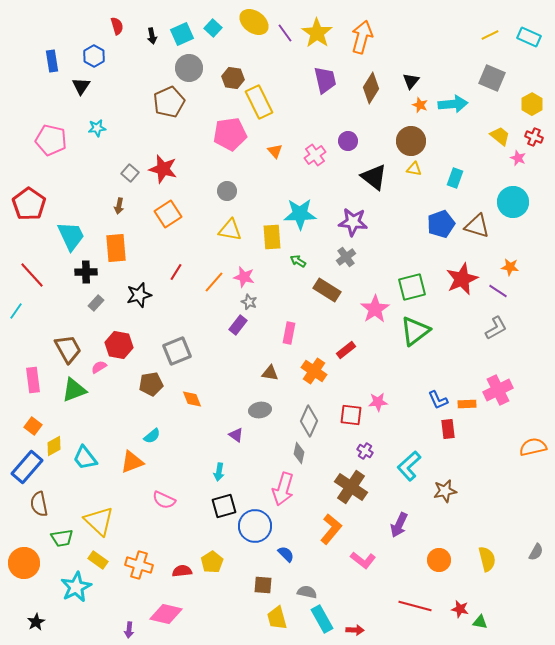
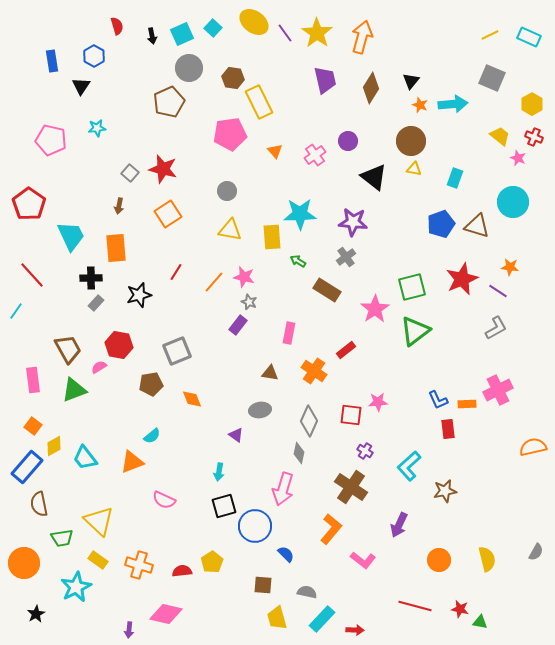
black cross at (86, 272): moved 5 px right, 6 px down
cyan rectangle at (322, 619): rotated 72 degrees clockwise
black star at (36, 622): moved 8 px up
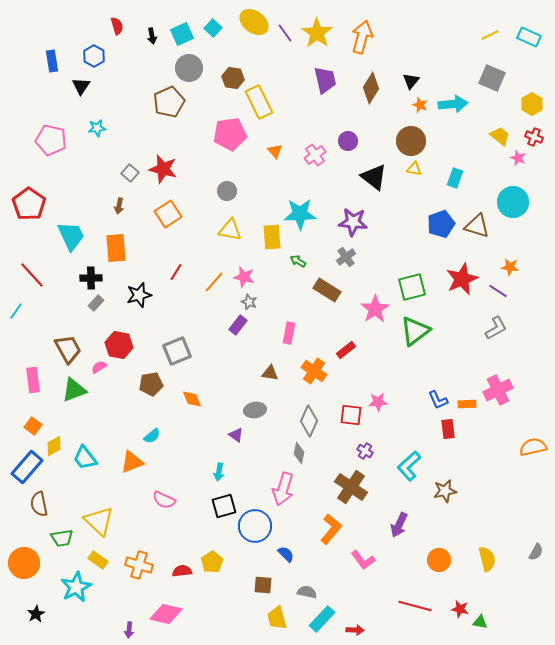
gray ellipse at (260, 410): moved 5 px left
pink L-shape at (363, 560): rotated 15 degrees clockwise
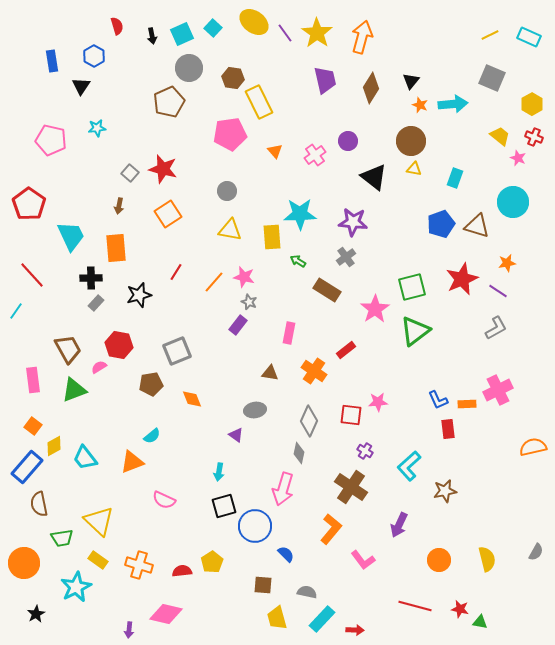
orange star at (510, 267): moved 3 px left, 4 px up; rotated 18 degrees counterclockwise
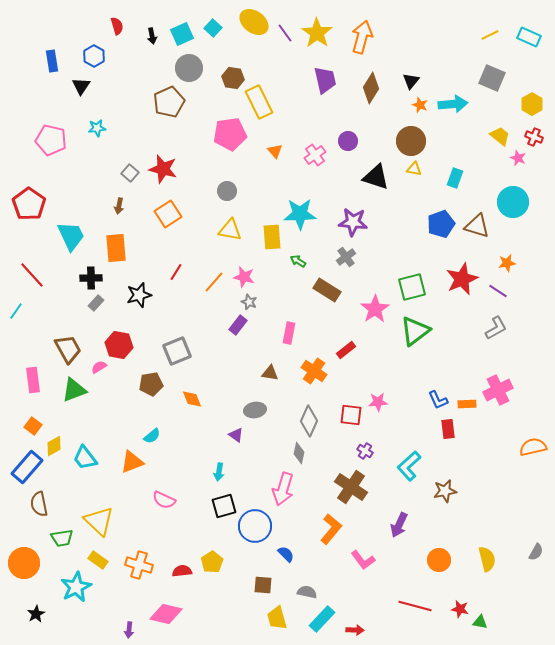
black triangle at (374, 177): moved 2 px right; rotated 20 degrees counterclockwise
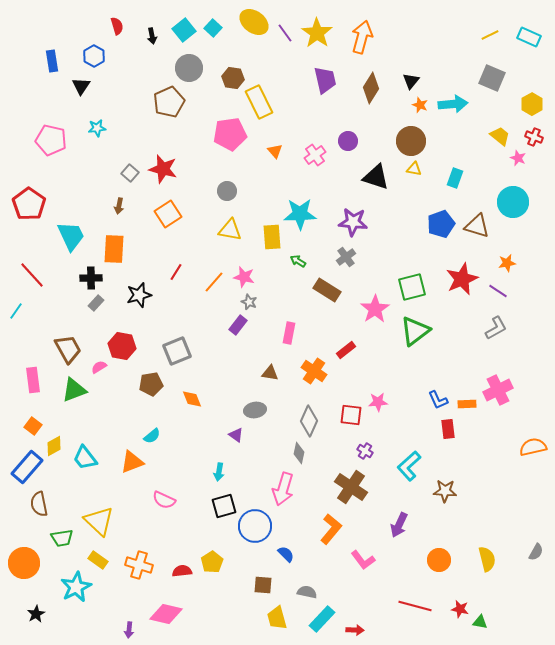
cyan square at (182, 34): moved 2 px right, 4 px up; rotated 15 degrees counterclockwise
orange rectangle at (116, 248): moved 2 px left, 1 px down; rotated 8 degrees clockwise
red hexagon at (119, 345): moved 3 px right, 1 px down
brown star at (445, 491): rotated 15 degrees clockwise
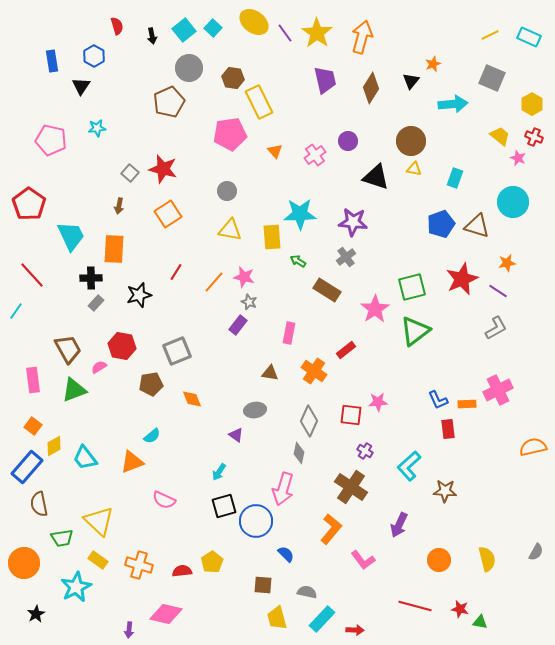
orange star at (420, 105): moved 13 px right, 41 px up; rotated 28 degrees clockwise
cyan arrow at (219, 472): rotated 24 degrees clockwise
blue circle at (255, 526): moved 1 px right, 5 px up
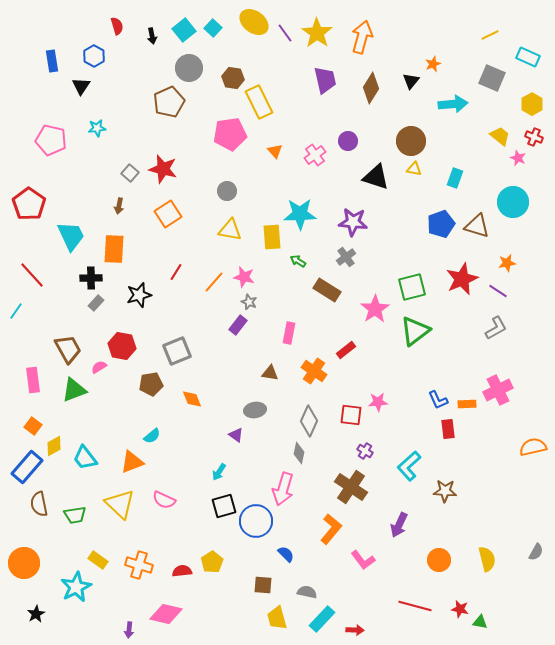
cyan rectangle at (529, 37): moved 1 px left, 20 px down
yellow triangle at (99, 521): moved 21 px right, 17 px up
green trapezoid at (62, 538): moved 13 px right, 23 px up
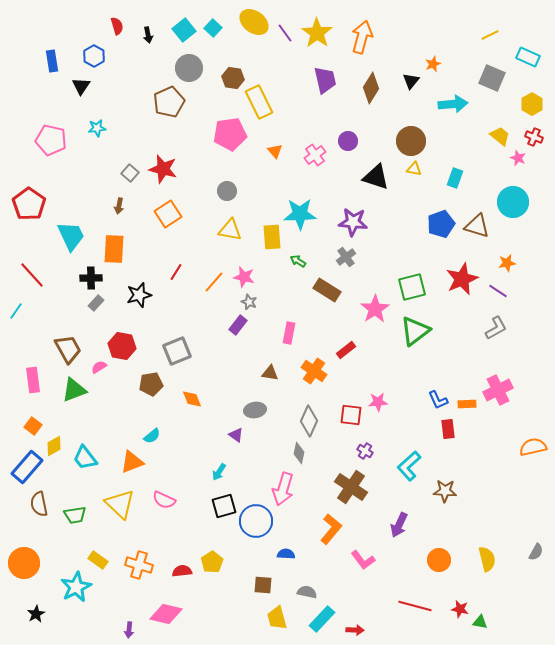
black arrow at (152, 36): moved 4 px left, 1 px up
blue semicircle at (286, 554): rotated 42 degrees counterclockwise
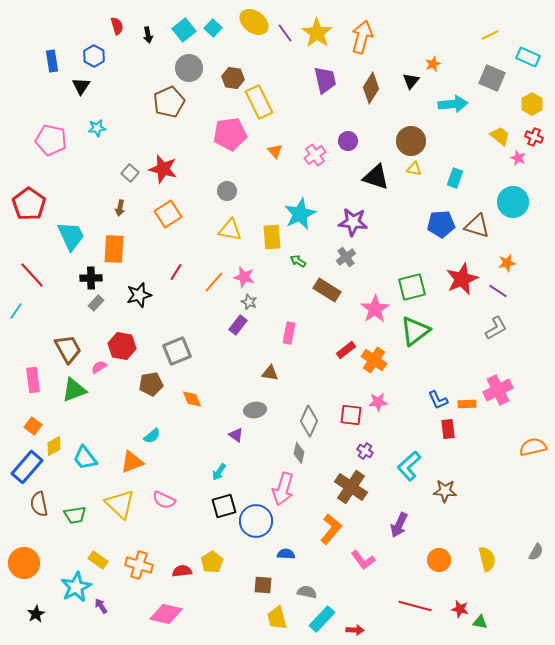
brown arrow at (119, 206): moved 1 px right, 2 px down
cyan star at (300, 214): rotated 24 degrees counterclockwise
blue pentagon at (441, 224): rotated 16 degrees clockwise
orange cross at (314, 371): moved 60 px right, 11 px up
purple arrow at (129, 630): moved 28 px left, 24 px up; rotated 140 degrees clockwise
